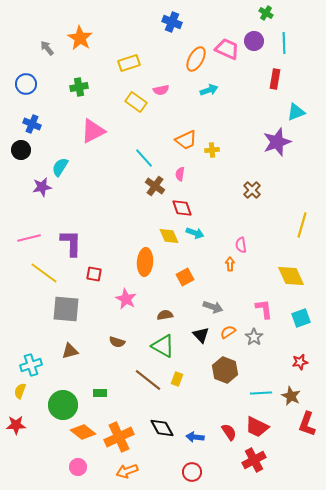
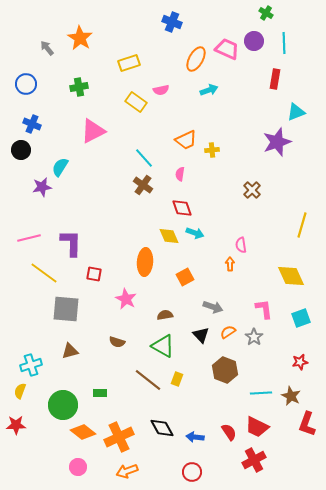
brown cross at (155, 186): moved 12 px left, 1 px up
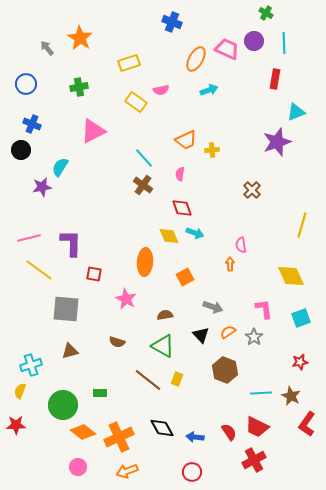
yellow line at (44, 273): moved 5 px left, 3 px up
red L-shape at (307, 424): rotated 15 degrees clockwise
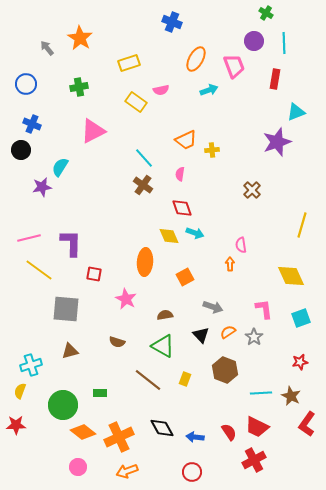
pink trapezoid at (227, 49): moved 7 px right, 17 px down; rotated 45 degrees clockwise
yellow rectangle at (177, 379): moved 8 px right
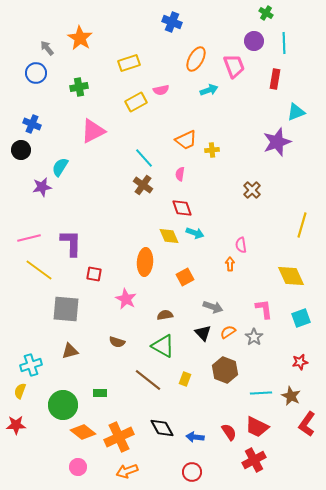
blue circle at (26, 84): moved 10 px right, 11 px up
yellow rectangle at (136, 102): rotated 65 degrees counterclockwise
black triangle at (201, 335): moved 2 px right, 2 px up
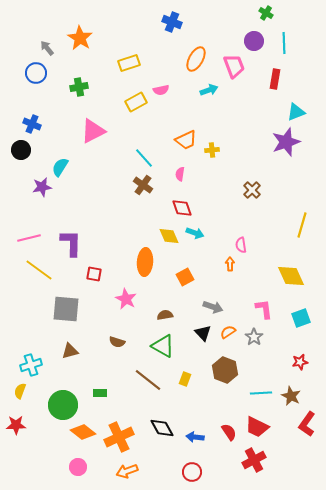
purple star at (277, 142): moved 9 px right
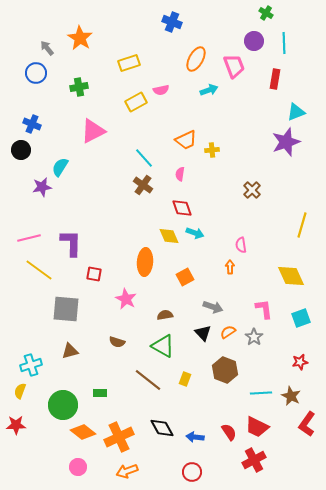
orange arrow at (230, 264): moved 3 px down
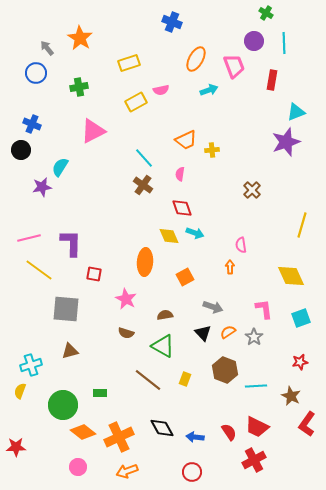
red rectangle at (275, 79): moved 3 px left, 1 px down
brown semicircle at (117, 342): moved 9 px right, 9 px up
cyan line at (261, 393): moved 5 px left, 7 px up
red star at (16, 425): moved 22 px down
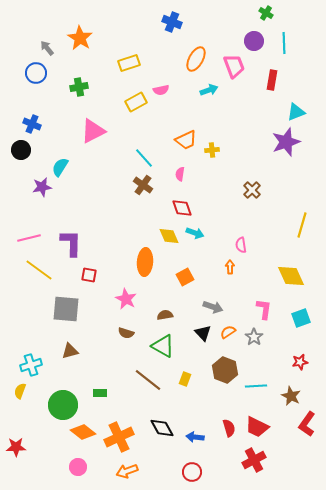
red square at (94, 274): moved 5 px left, 1 px down
pink L-shape at (264, 309): rotated 15 degrees clockwise
red semicircle at (229, 432): moved 4 px up; rotated 18 degrees clockwise
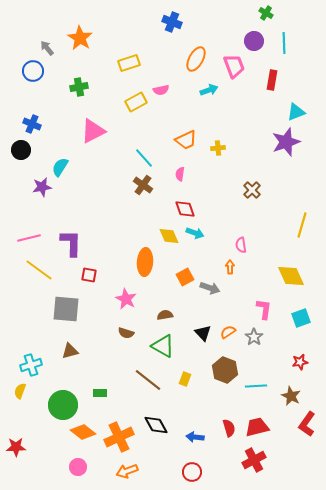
blue circle at (36, 73): moved 3 px left, 2 px up
yellow cross at (212, 150): moved 6 px right, 2 px up
red diamond at (182, 208): moved 3 px right, 1 px down
gray arrow at (213, 307): moved 3 px left, 19 px up
red trapezoid at (257, 427): rotated 140 degrees clockwise
black diamond at (162, 428): moved 6 px left, 3 px up
